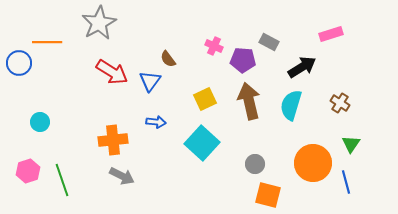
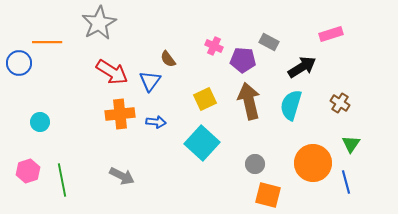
orange cross: moved 7 px right, 26 px up
green line: rotated 8 degrees clockwise
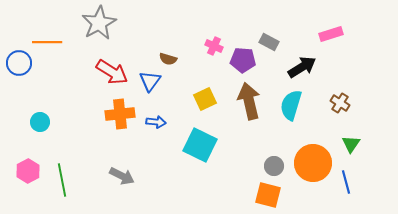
brown semicircle: rotated 36 degrees counterclockwise
cyan square: moved 2 px left, 2 px down; rotated 16 degrees counterclockwise
gray circle: moved 19 px right, 2 px down
pink hexagon: rotated 10 degrees counterclockwise
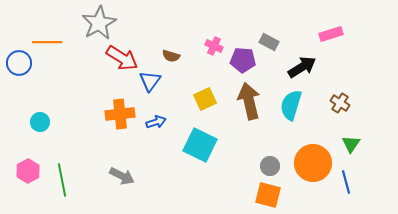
brown semicircle: moved 3 px right, 3 px up
red arrow: moved 10 px right, 14 px up
blue arrow: rotated 24 degrees counterclockwise
gray circle: moved 4 px left
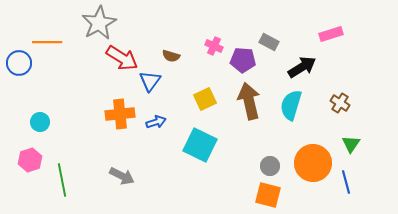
pink hexagon: moved 2 px right, 11 px up; rotated 10 degrees clockwise
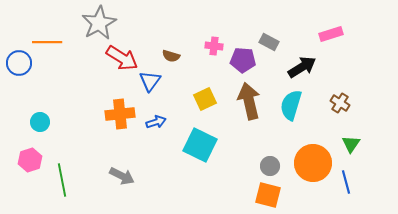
pink cross: rotated 18 degrees counterclockwise
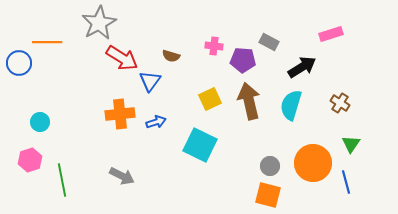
yellow square: moved 5 px right
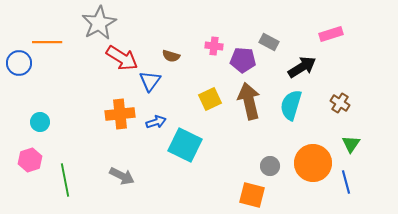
cyan square: moved 15 px left
green line: moved 3 px right
orange square: moved 16 px left
